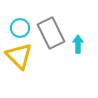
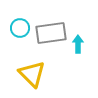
gray rectangle: rotated 72 degrees counterclockwise
yellow triangle: moved 13 px right, 18 px down
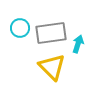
cyan arrow: rotated 18 degrees clockwise
yellow triangle: moved 20 px right, 7 px up
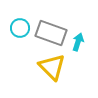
gray rectangle: rotated 28 degrees clockwise
cyan arrow: moved 2 px up
